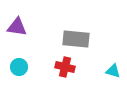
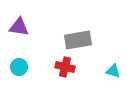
purple triangle: moved 2 px right
gray rectangle: moved 2 px right, 1 px down; rotated 16 degrees counterclockwise
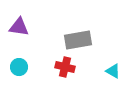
cyan triangle: rotated 14 degrees clockwise
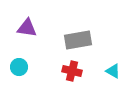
purple triangle: moved 8 px right, 1 px down
red cross: moved 7 px right, 4 px down
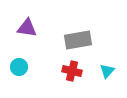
cyan triangle: moved 6 px left; rotated 42 degrees clockwise
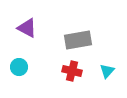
purple triangle: rotated 20 degrees clockwise
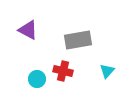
purple triangle: moved 1 px right, 2 px down
cyan circle: moved 18 px right, 12 px down
red cross: moved 9 px left
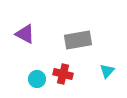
purple triangle: moved 3 px left, 4 px down
red cross: moved 3 px down
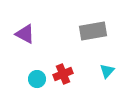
gray rectangle: moved 15 px right, 9 px up
red cross: rotated 36 degrees counterclockwise
